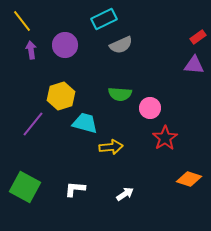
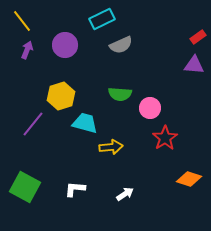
cyan rectangle: moved 2 px left
purple arrow: moved 4 px left; rotated 30 degrees clockwise
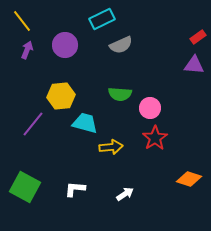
yellow hexagon: rotated 12 degrees clockwise
red star: moved 10 px left
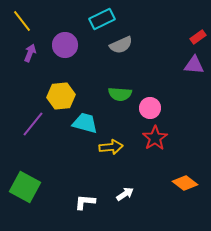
purple arrow: moved 3 px right, 3 px down
orange diamond: moved 4 px left, 4 px down; rotated 20 degrees clockwise
white L-shape: moved 10 px right, 13 px down
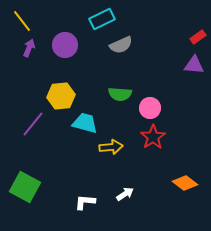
purple arrow: moved 1 px left, 5 px up
red star: moved 2 px left, 1 px up
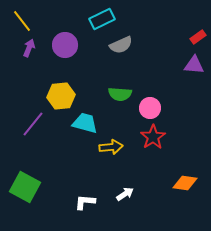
orange diamond: rotated 30 degrees counterclockwise
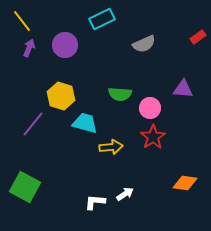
gray semicircle: moved 23 px right, 1 px up
purple triangle: moved 11 px left, 24 px down
yellow hexagon: rotated 24 degrees clockwise
white L-shape: moved 10 px right
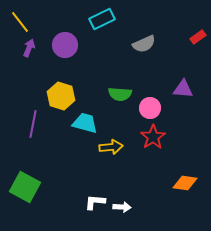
yellow line: moved 2 px left, 1 px down
purple line: rotated 28 degrees counterclockwise
white arrow: moved 3 px left, 13 px down; rotated 36 degrees clockwise
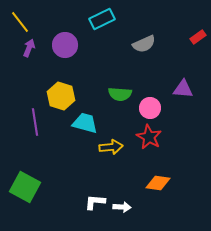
purple line: moved 2 px right, 2 px up; rotated 20 degrees counterclockwise
red star: moved 4 px left; rotated 10 degrees counterclockwise
orange diamond: moved 27 px left
